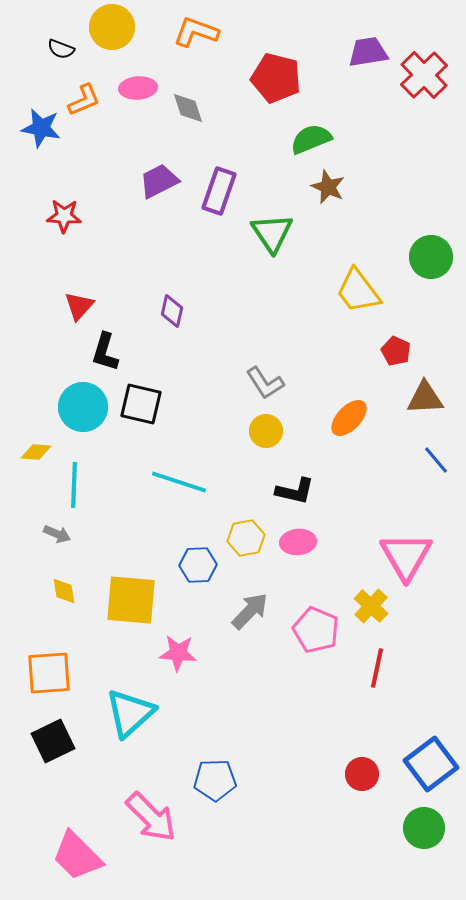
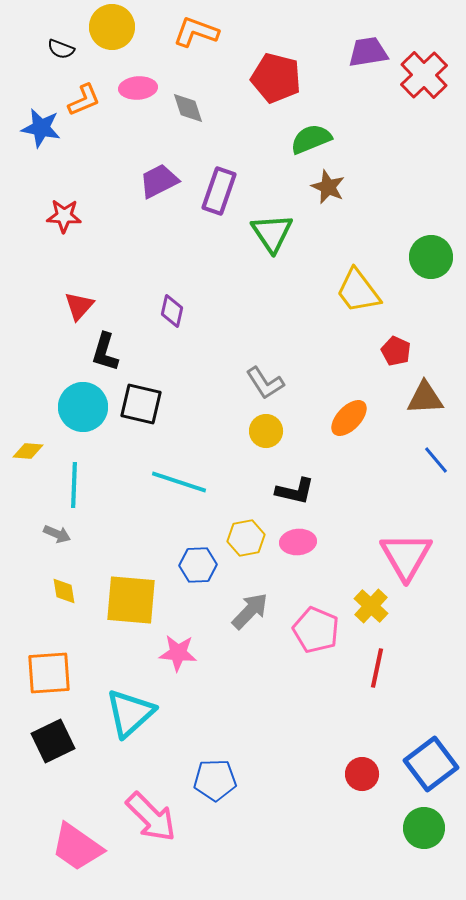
yellow diamond at (36, 452): moved 8 px left, 1 px up
pink trapezoid at (77, 856): moved 9 px up; rotated 10 degrees counterclockwise
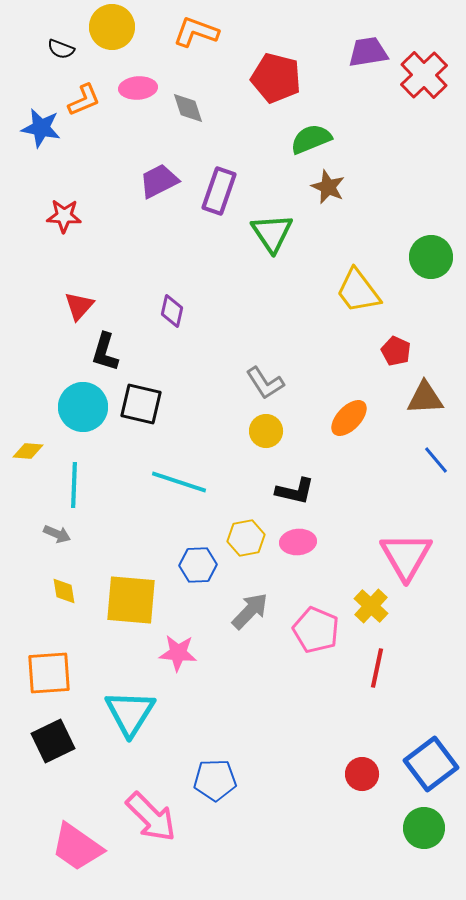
cyan triangle at (130, 713): rotated 16 degrees counterclockwise
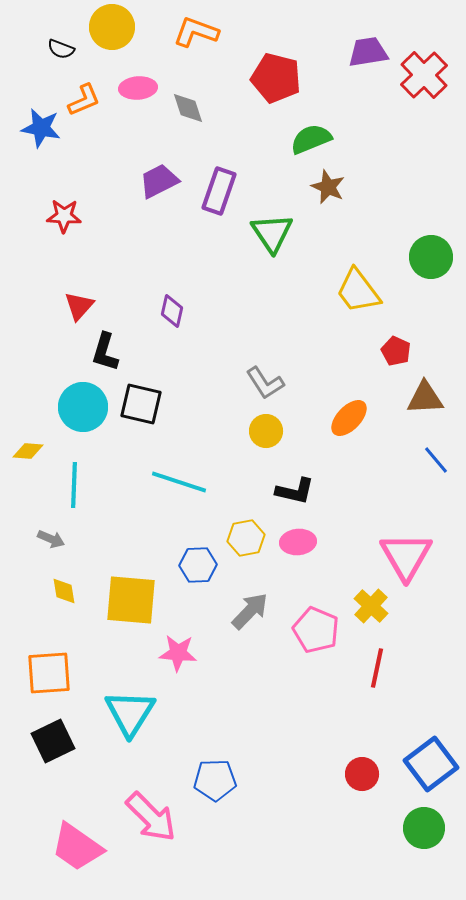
gray arrow at (57, 534): moved 6 px left, 5 px down
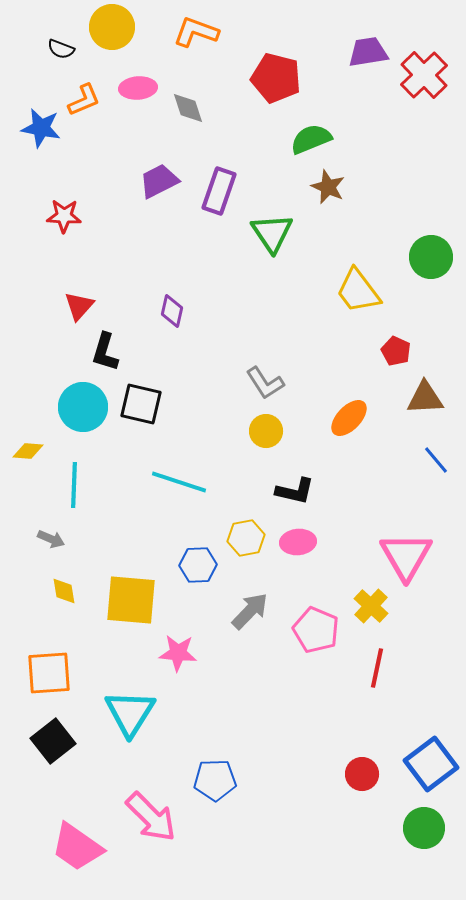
black square at (53, 741): rotated 12 degrees counterclockwise
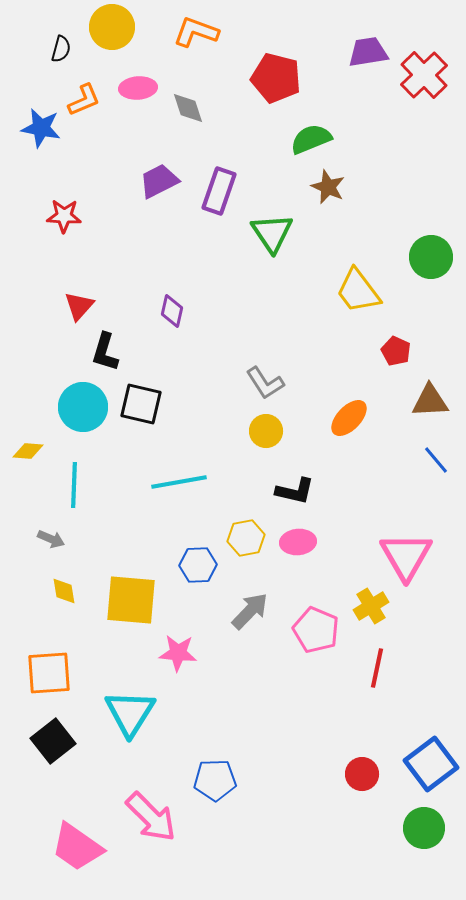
black semicircle at (61, 49): rotated 96 degrees counterclockwise
brown triangle at (425, 398): moved 5 px right, 3 px down
cyan line at (179, 482): rotated 28 degrees counterclockwise
yellow cross at (371, 606): rotated 16 degrees clockwise
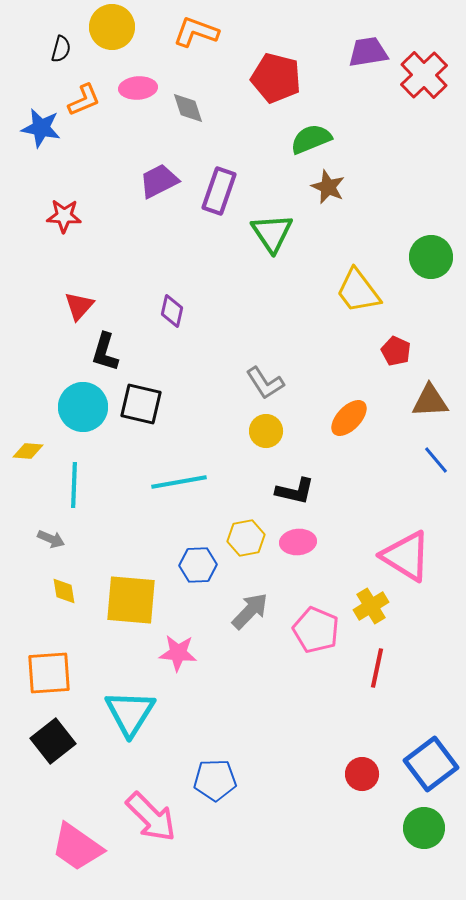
pink triangle at (406, 556): rotated 28 degrees counterclockwise
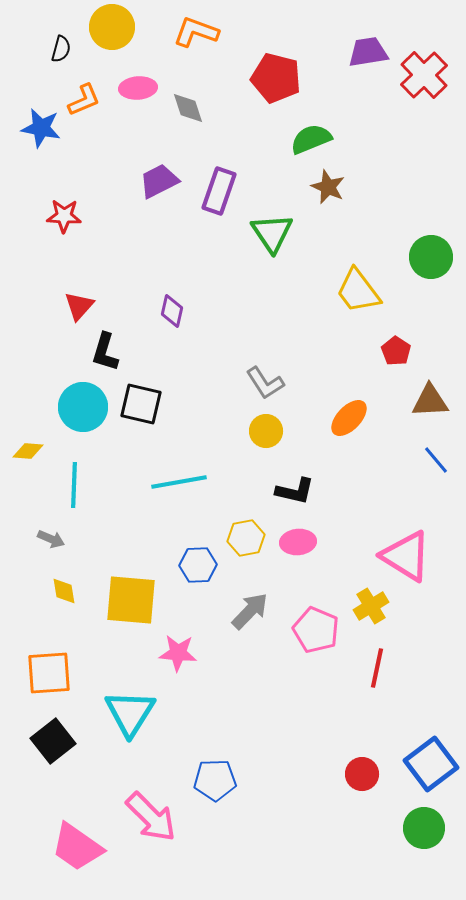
red pentagon at (396, 351): rotated 8 degrees clockwise
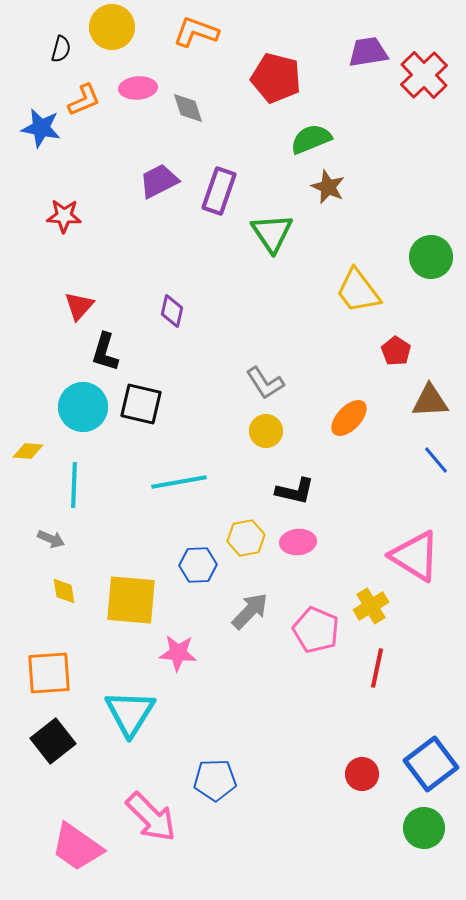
pink triangle at (406, 556): moved 9 px right
